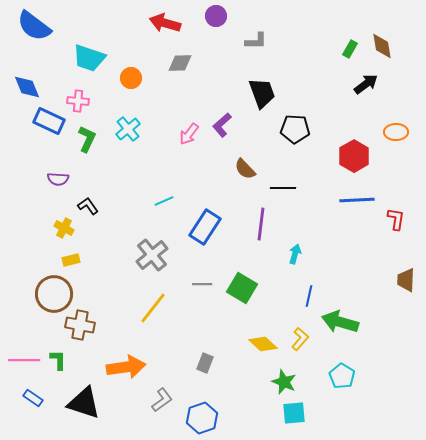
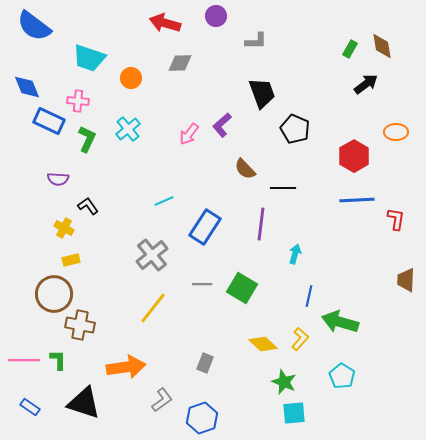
black pentagon at (295, 129): rotated 20 degrees clockwise
blue rectangle at (33, 398): moved 3 px left, 9 px down
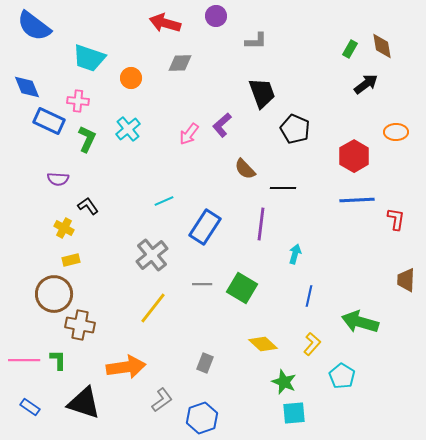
green arrow at (340, 322): moved 20 px right
yellow L-shape at (300, 339): moved 12 px right, 5 px down
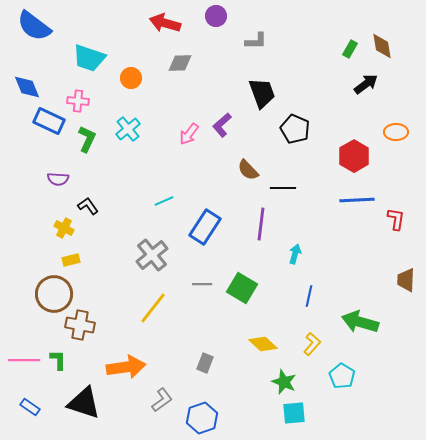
brown semicircle at (245, 169): moved 3 px right, 1 px down
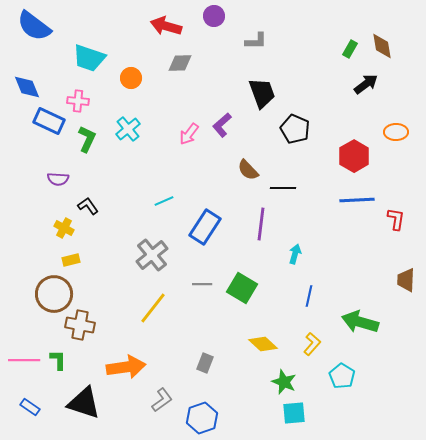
purple circle at (216, 16): moved 2 px left
red arrow at (165, 23): moved 1 px right, 3 px down
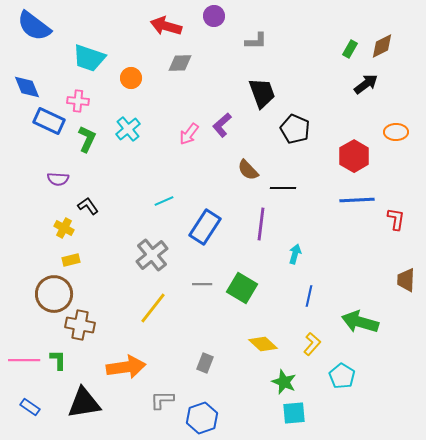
brown diamond at (382, 46): rotated 72 degrees clockwise
gray L-shape at (162, 400): rotated 145 degrees counterclockwise
black triangle at (84, 403): rotated 27 degrees counterclockwise
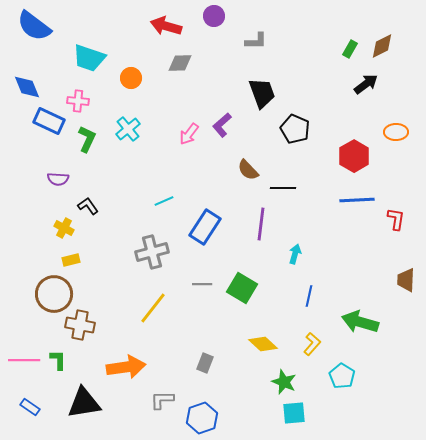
gray cross at (152, 255): moved 3 px up; rotated 24 degrees clockwise
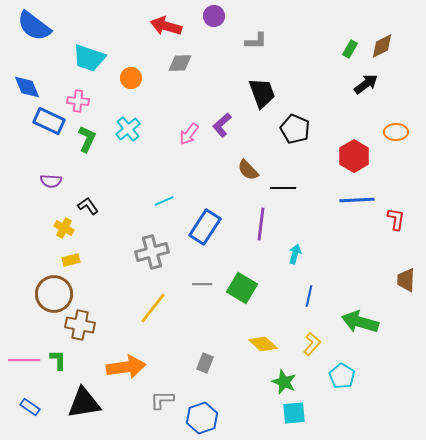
purple semicircle at (58, 179): moved 7 px left, 2 px down
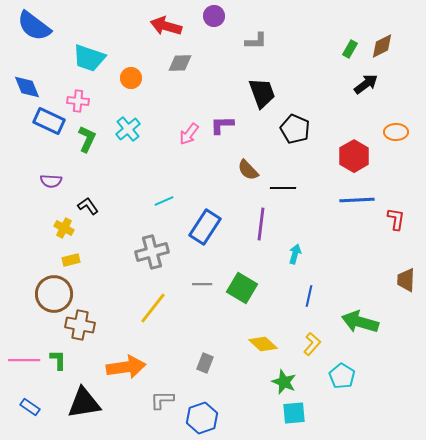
purple L-shape at (222, 125): rotated 40 degrees clockwise
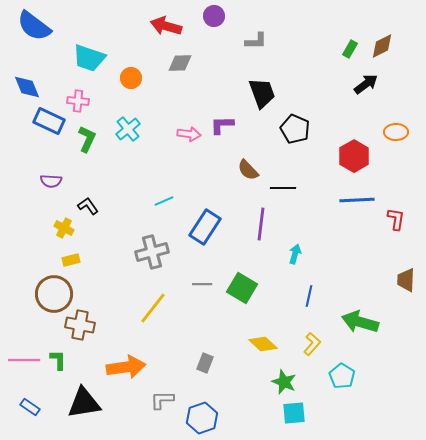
pink arrow at (189, 134): rotated 120 degrees counterclockwise
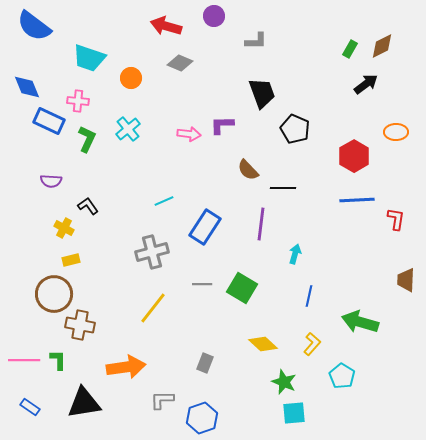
gray diamond at (180, 63): rotated 25 degrees clockwise
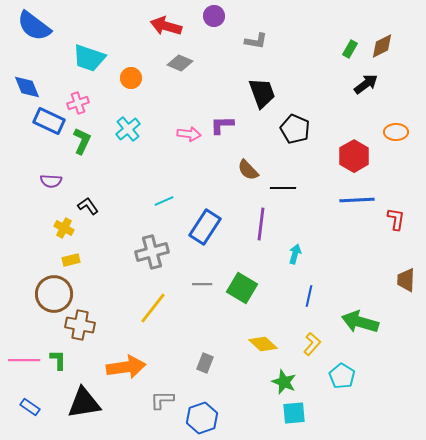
gray L-shape at (256, 41): rotated 10 degrees clockwise
pink cross at (78, 101): moved 2 px down; rotated 25 degrees counterclockwise
green L-shape at (87, 139): moved 5 px left, 2 px down
